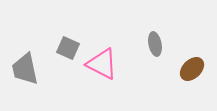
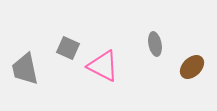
pink triangle: moved 1 px right, 2 px down
brown ellipse: moved 2 px up
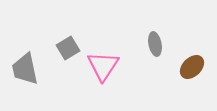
gray square: rotated 35 degrees clockwise
pink triangle: rotated 36 degrees clockwise
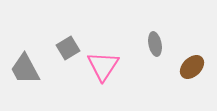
gray trapezoid: rotated 16 degrees counterclockwise
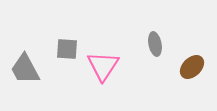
gray square: moved 1 px left, 1 px down; rotated 35 degrees clockwise
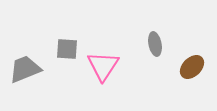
gray trapezoid: rotated 96 degrees clockwise
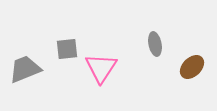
gray square: rotated 10 degrees counterclockwise
pink triangle: moved 2 px left, 2 px down
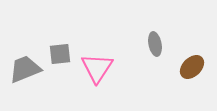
gray square: moved 7 px left, 5 px down
pink triangle: moved 4 px left
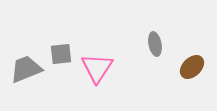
gray square: moved 1 px right
gray trapezoid: moved 1 px right
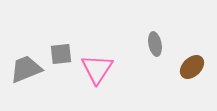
pink triangle: moved 1 px down
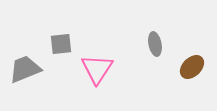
gray square: moved 10 px up
gray trapezoid: moved 1 px left
